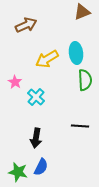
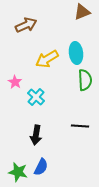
black arrow: moved 3 px up
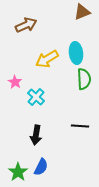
green semicircle: moved 1 px left, 1 px up
green star: rotated 24 degrees clockwise
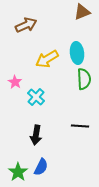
cyan ellipse: moved 1 px right
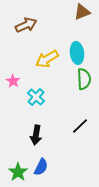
pink star: moved 2 px left, 1 px up
black line: rotated 48 degrees counterclockwise
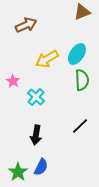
cyan ellipse: moved 1 px down; rotated 40 degrees clockwise
green semicircle: moved 2 px left, 1 px down
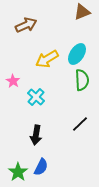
black line: moved 2 px up
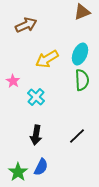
cyan ellipse: moved 3 px right; rotated 10 degrees counterclockwise
black line: moved 3 px left, 12 px down
